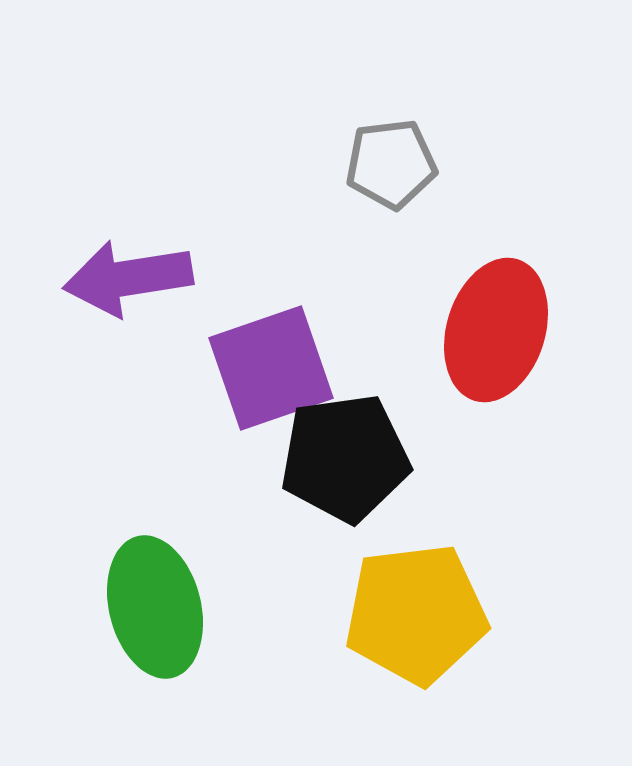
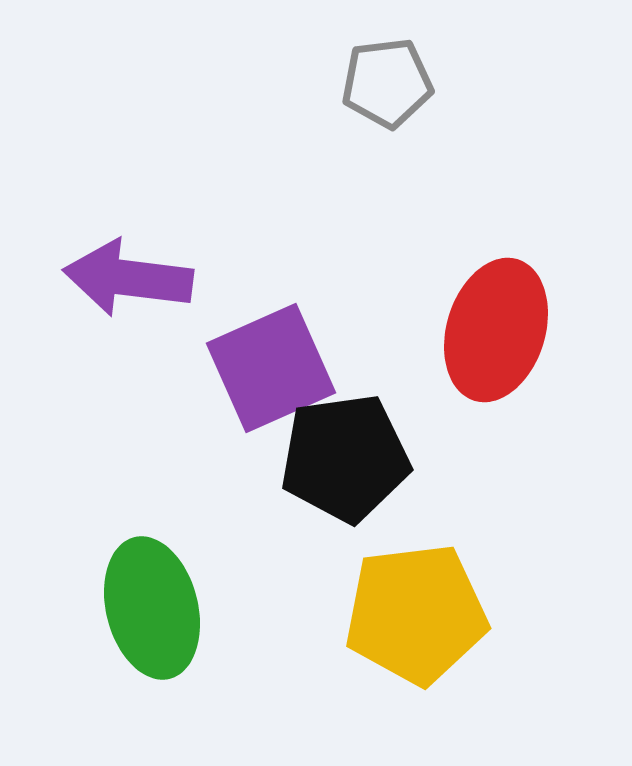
gray pentagon: moved 4 px left, 81 px up
purple arrow: rotated 16 degrees clockwise
purple square: rotated 5 degrees counterclockwise
green ellipse: moved 3 px left, 1 px down
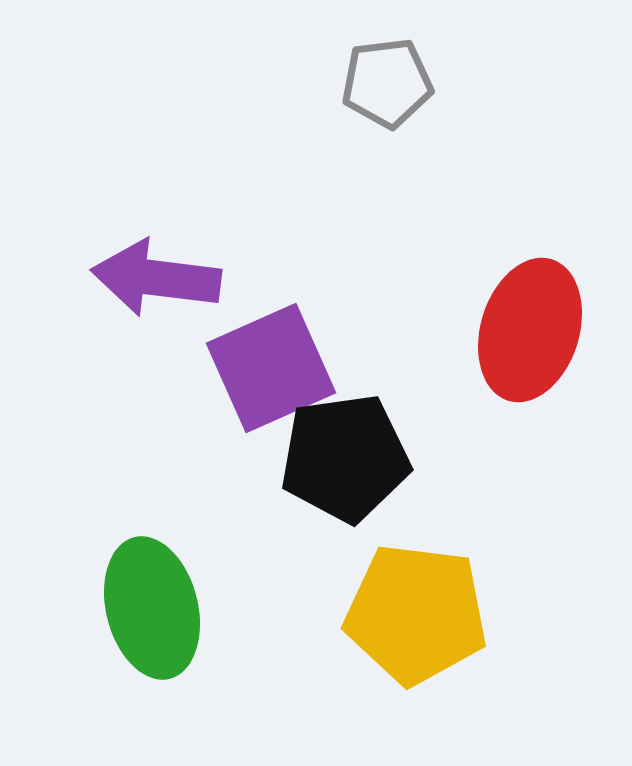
purple arrow: moved 28 px right
red ellipse: moved 34 px right
yellow pentagon: rotated 14 degrees clockwise
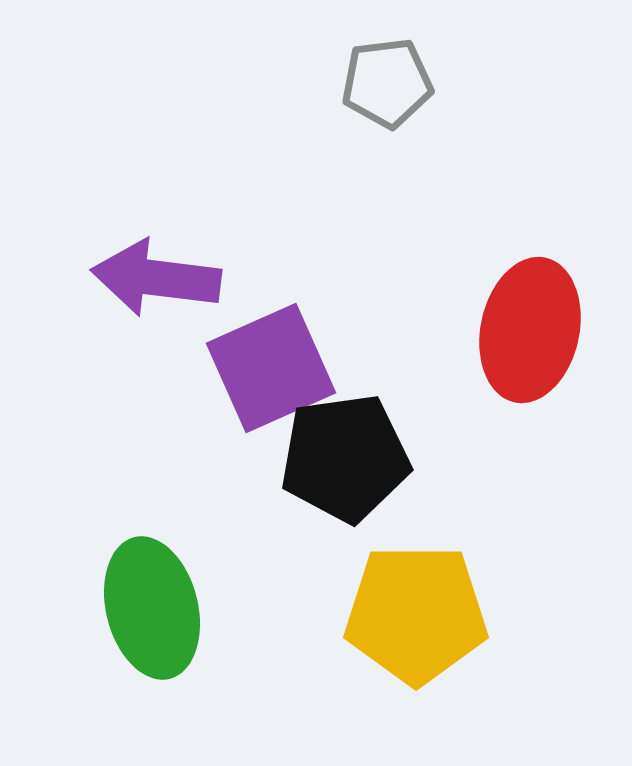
red ellipse: rotated 5 degrees counterclockwise
yellow pentagon: rotated 7 degrees counterclockwise
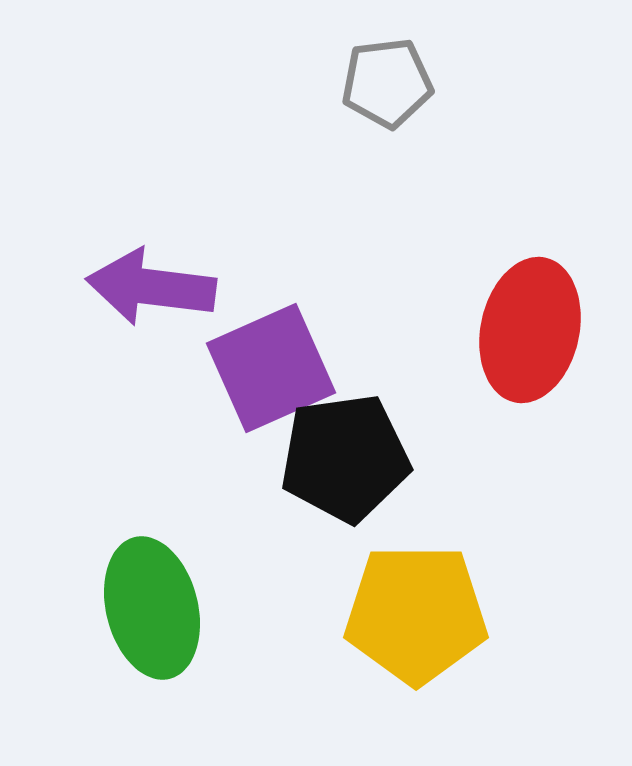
purple arrow: moved 5 px left, 9 px down
